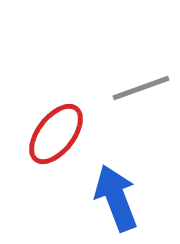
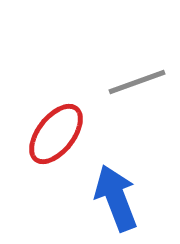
gray line: moved 4 px left, 6 px up
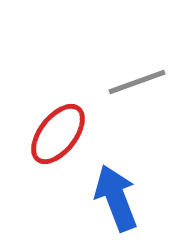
red ellipse: moved 2 px right
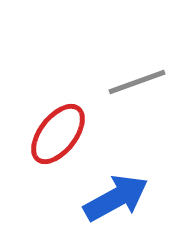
blue arrow: rotated 82 degrees clockwise
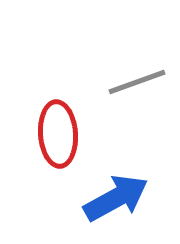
red ellipse: rotated 42 degrees counterclockwise
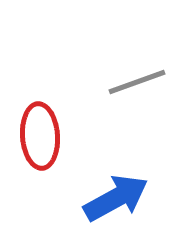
red ellipse: moved 18 px left, 2 px down
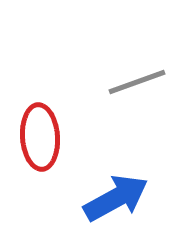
red ellipse: moved 1 px down
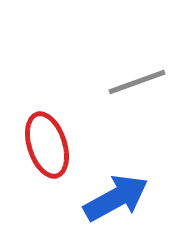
red ellipse: moved 7 px right, 8 px down; rotated 14 degrees counterclockwise
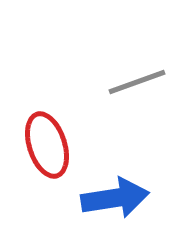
blue arrow: moved 1 px left; rotated 20 degrees clockwise
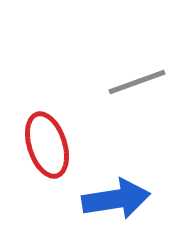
blue arrow: moved 1 px right, 1 px down
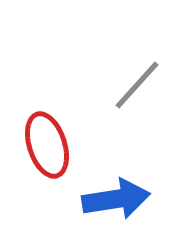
gray line: moved 3 px down; rotated 28 degrees counterclockwise
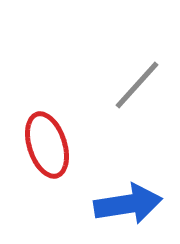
blue arrow: moved 12 px right, 5 px down
